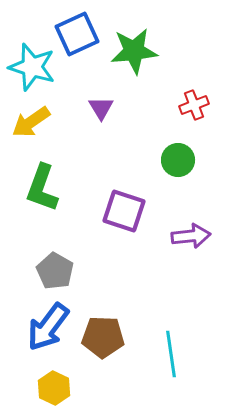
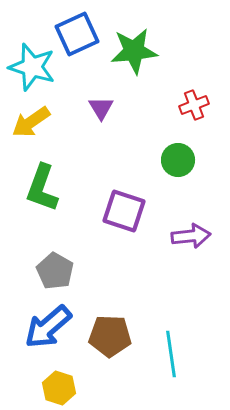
blue arrow: rotated 12 degrees clockwise
brown pentagon: moved 7 px right, 1 px up
yellow hexagon: moved 5 px right; rotated 8 degrees counterclockwise
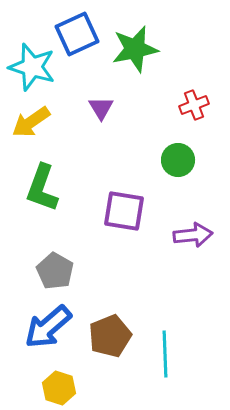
green star: moved 1 px right, 2 px up; rotated 6 degrees counterclockwise
purple square: rotated 9 degrees counterclockwise
purple arrow: moved 2 px right, 1 px up
brown pentagon: rotated 24 degrees counterclockwise
cyan line: moved 6 px left; rotated 6 degrees clockwise
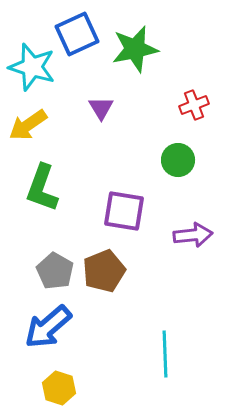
yellow arrow: moved 3 px left, 3 px down
brown pentagon: moved 6 px left, 65 px up
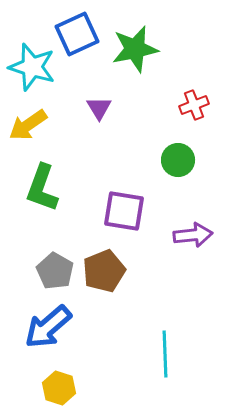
purple triangle: moved 2 px left
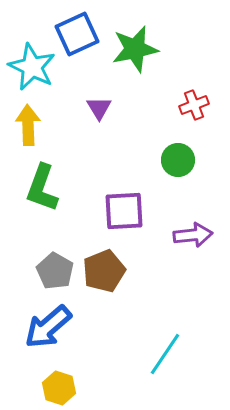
cyan star: rotated 9 degrees clockwise
yellow arrow: rotated 123 degrees clockwise
purple square: rotated 12 degrees counterclockwise
cyan line: rotated 36 degrees clockwise
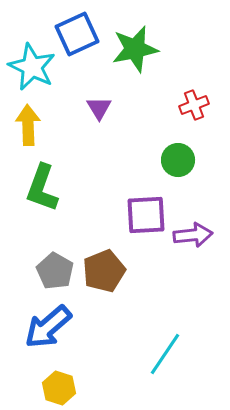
purple square: moved 22 px right, 4 px down
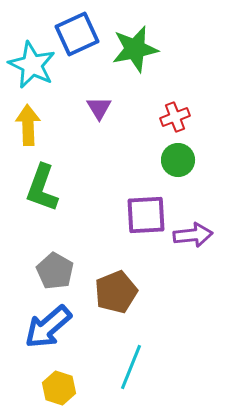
cyan star: moved 2 px up
red cross: moved 19 px left, 12 px down
brown pentagon: moved 12 px right, 21 px down
cyan line: moved 34 px left, 13 px down; rotated 12 degrees counterclockwise
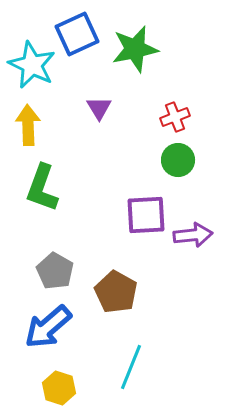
brown pentagon: rotated 21 degrees counterclockwise
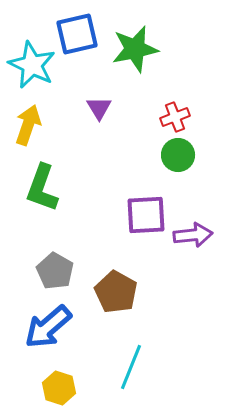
blue square: rotated 12 degrees clockwise
yellow arrow: rotated 21 degrees clockwise
green circle: moved 5 px up
